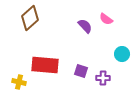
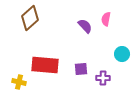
pink semicircle: rotated 64 degrees clockwise
purple square: moved 2 px up; rotated 24 degrees counterclockwise
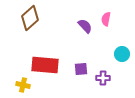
yellow cross: moved 4 px right, 3 px down
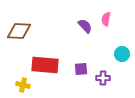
brown diamond: moved 11 px left, 13 px down; rotated 45 degrees clockwise
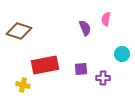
purple semicircle: moved 2 px down; rotated 21 degrees clockwise
brown diamond: rotated 15 degrees clockwise
red rectangle: rotated 16 degrees counterclockwise
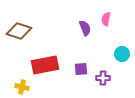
yellow cross: moved 1 px left, 2 px down
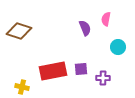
cyan circle: moved 4 px left, 7 px up
red rectangle: moved 8 px right, 6 px down
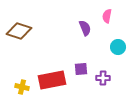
pink semicircle: moved 1 px right, 3 px up
red rectangle: moved 1 px left, 9 px down
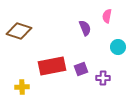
purple square: rotated 16 degrees counterclockwise
red rectangle: moved 14 px up
yellow cross: rotated 16 degrees counterclockwise
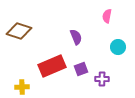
purple semicircle: moved 9 px left, 9 px down
red rectangle: rotated 12 degrees counterclockwise
purple cross: moved 1 px left, 1 px down
